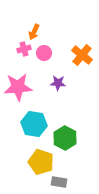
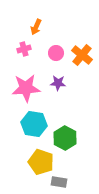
orange arrow: moved 2 px right, 5 px up
pink circle: moved 12 px right
pink star: moved 8 px right, 1 px down
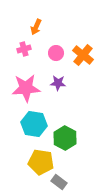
orange cross: moved 1 px right
yellow pentagon: rotated 10 degrees counterclockwise
gray rectangle: rotated 28 degrees clockwise
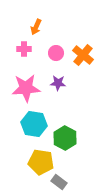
pink cross: rotated 16 degrees clockwise
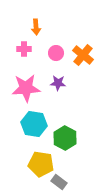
orange arrow: rotated 28 degrees counterclockwise
yellow pentagon: moved 2 px down
